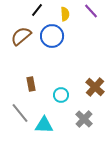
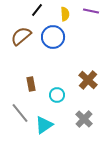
purple line: rotated 35 degrees counterclockwise
blue circle: moved 1 px right, 1 px down
brown cross: moved 7 px left, 7 px up
cyan circle: moved 4 px left
cyan triangle: rotated 36 degrees counterclockwise
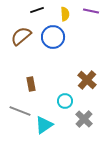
black line: rotated 32 degrees clockwise
brown cross: moved 1 px left
cyan circle: moved 8 px right, 6 px down
gray line: moved 2 px up; rotated 30 degrees counterclockwise
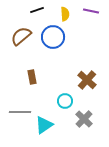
brown rectangle: moved 1 px right, 7 px up
gray line: moved 1 px down; rotated 20 degrees counterclockwise
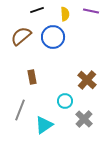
gray line: moved 2 px up; rotated 70 degrees counterclockwise
